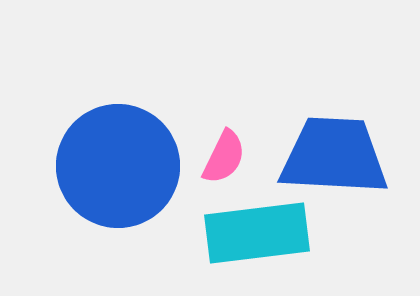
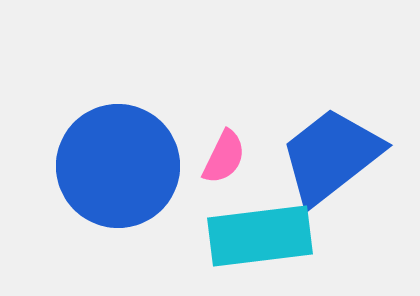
blue trapezoid: moved 3 px left; rotated 41 degrees counterclockwise
cyan rectangle: moved 3 px right, 3 px down
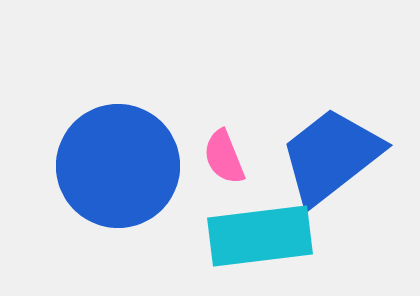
pink semicircle: rotated 132 degrees clockwise
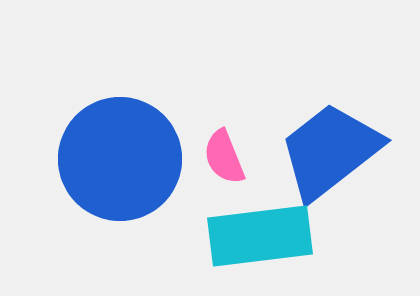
blue trapezoid: moved 1 px left, 5 px up
blue circle: moved 2 px right, 7 px up
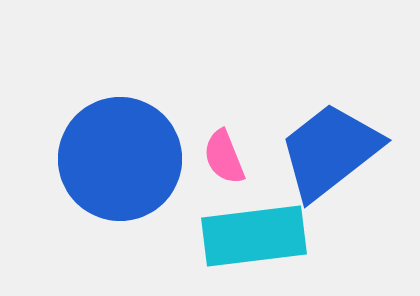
cyan rectangle: moved 6 px left
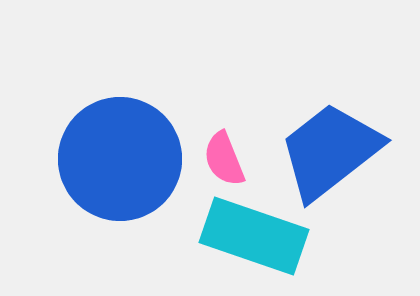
pink semicircle: moved 2 px down
cyan rectangle: rotated 26 degrees clockwise
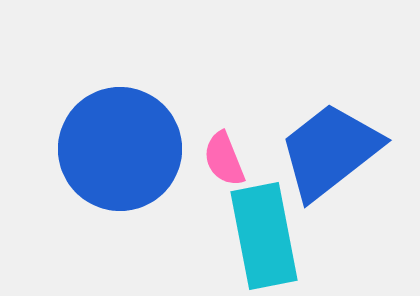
blue circle: moved 10 px up
cyan rectangle: moved 10 px right; rotated 60 degrees clockwise
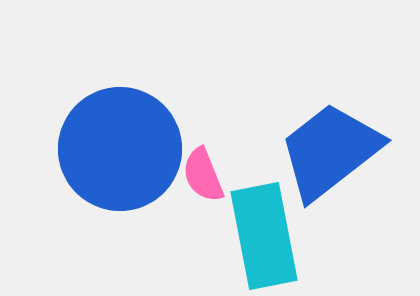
pink semicircle: moved 21 px left, 16 px down
